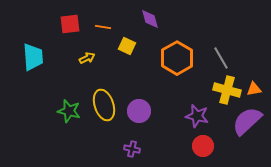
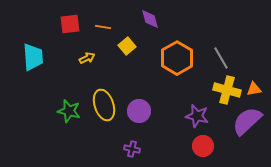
yellow square: rotated 24 degrees clockwise
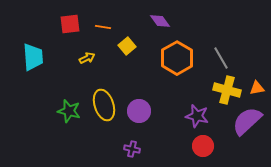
purple diamond: moved 10 px right, 2 px down; rotated 20 degrees counterclockwise
orange triangle: moved 3 px right, 1 px up
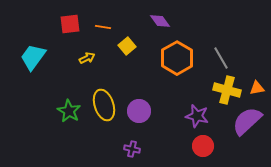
cyan trapezoid: rotated 140 degrees counterclockwise
green star: rotated 15 degrees clockwise
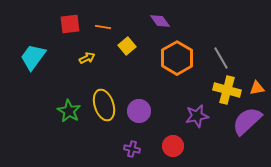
purple star: rotated 25 degrees counterclockwise
red circle: moved 30 px left
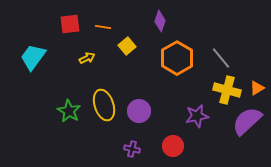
purple diamond: rotated 55 degrees clockwise
gray line: rotated 10 degrees counterclockwise
orange triangle: rotated 21 degrees counterclockwise
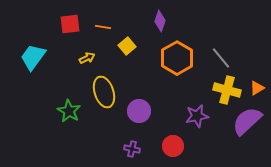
yellow ellipse: moved 13 px up
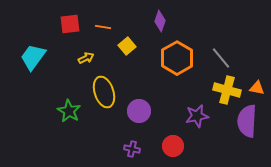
yellow arrow: moved 1 px left
orange triangle: rotated 42 degrees clockwise
purple semicircle: rotated 44 degrees counterclockwise
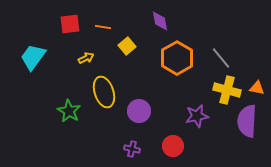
purple diamond: rotated 30 degrees counterclockwise
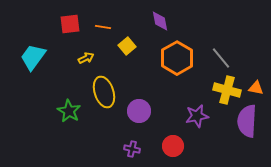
orange triangle: moved 1 px left
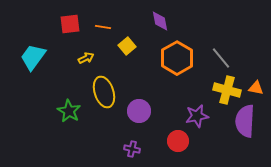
purple semicircle: moved 2 px left
red circle: moved 5 px right, 5 px up
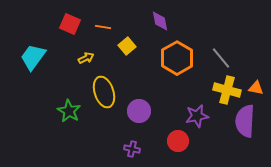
red square: rotated 30 degrees clockwise
